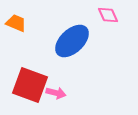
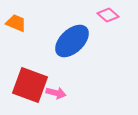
pink diamond: rotated 25 degrees counterclockwise
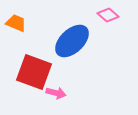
red square: moved 4 px right, 13 px up
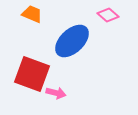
orange trapezoid: moved 16 px right, 9 px up
red square: moved 2 px left, 2 px down
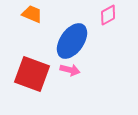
pink diamond: rotated 70 degrees counterclockwise
blue ellipse: rotated 12 degrees counterclockwise
pink arrow: moved 14 px right, 23 px up
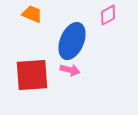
blue ellipse: rotated 12 degrees counterclockwise
red square: moved 1 px down; rotated 24 degrees counterclockwise
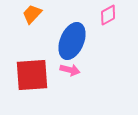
orange trapezoid: rotated 70 degrees counterclockwise
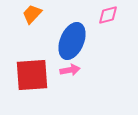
pink diamond: rotated 15 degrees clockwise
pink arrow: rotated 24 degrees counterclockwise
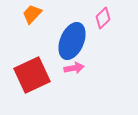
pink diamond: moved 5 px left, 3 px down; rotated 30 degrees counterclockwise
pink arrow: moved 4 px right, 2 px up
red square: rotated 21 degrees counterclockwise
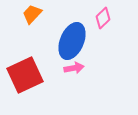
red square: moved 7 px left
